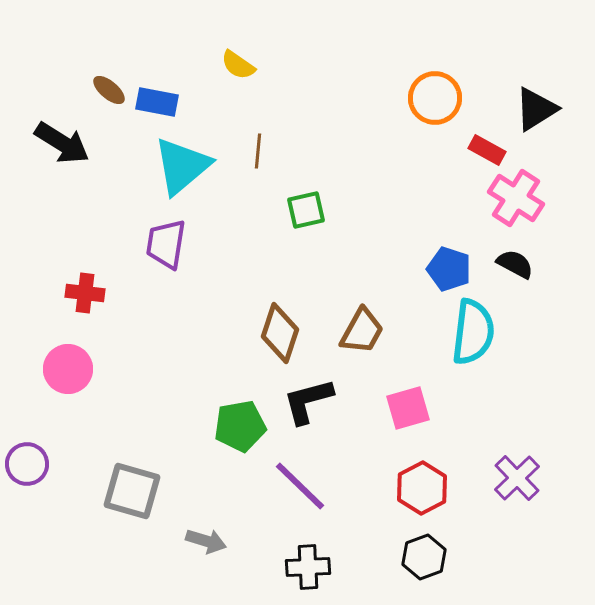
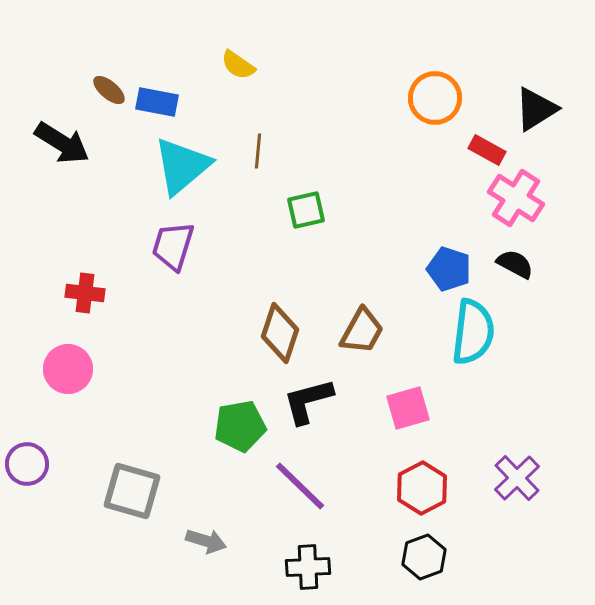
purple trapezoid: moved 7 px right, 2 px down; rotated 8 degrees clockwise
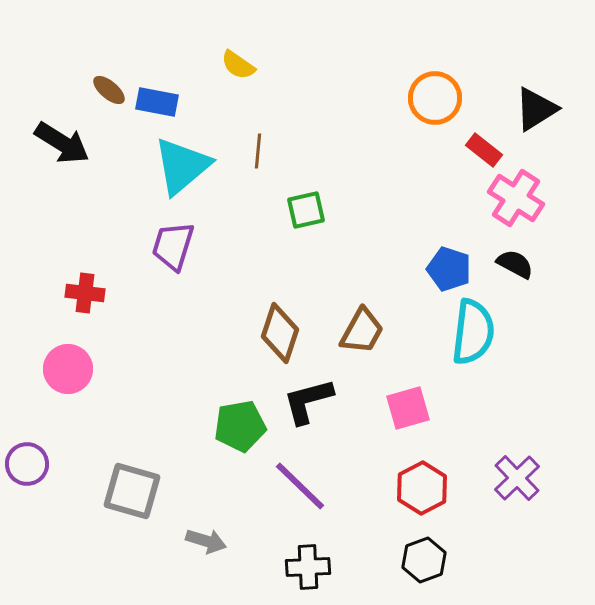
red rectangle: moved 3 px left; rotated 9 degrees clockwise
black hexagon: moved 3 px down
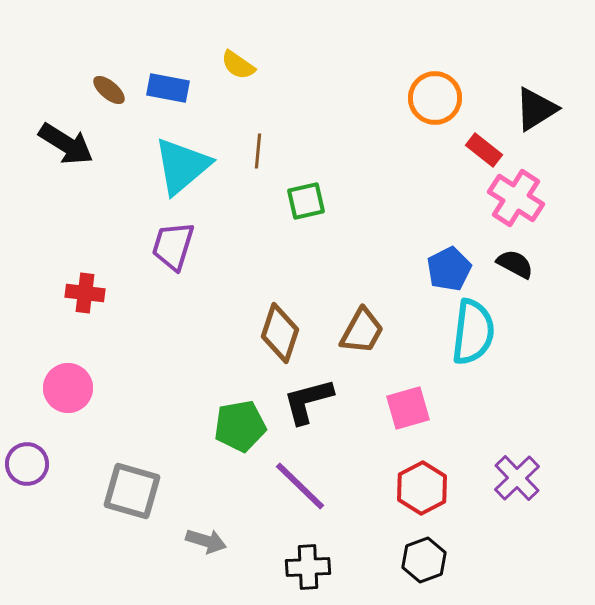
blue rectangle: moved 11 px right, 14 px up
black arrow: moved 4 px right, 1 px down
green square: moved 9 px up
blue pentagon: rotated 27 degrees clockwise
pink circle: moved 19 px down
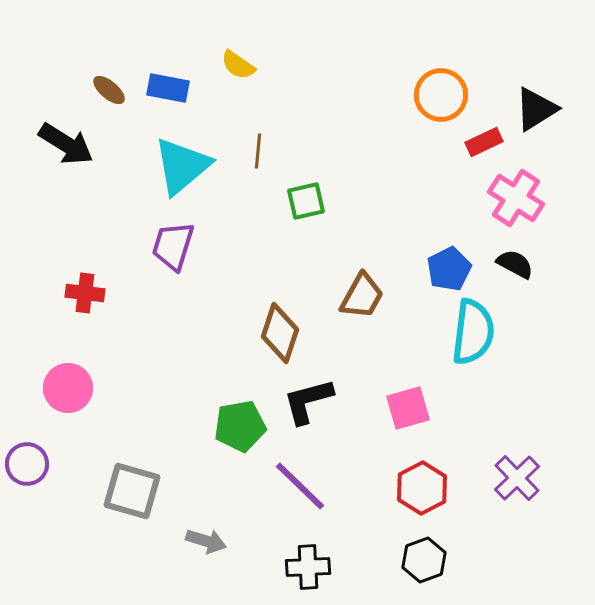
orange circle: moved 6 px right, 3 px up
red rectangle: moved 8 px up; rotated 63 degrees counterclockwise
brown trapezoid: moved 35 px up
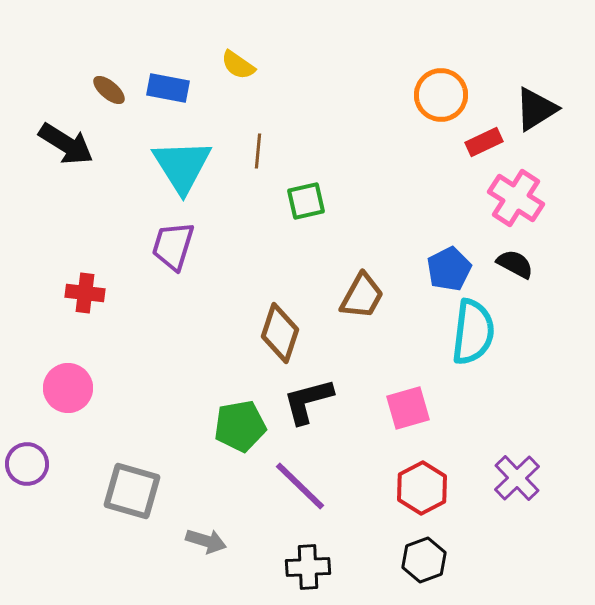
cyan triangle: rotated 22 degrees counterclockwise
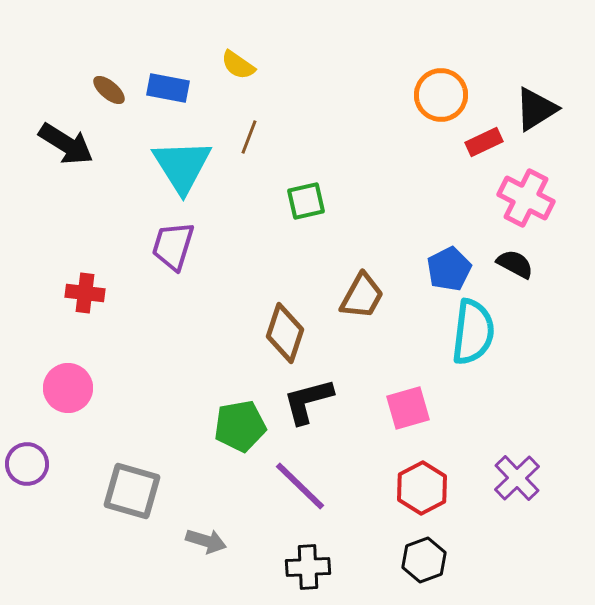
brown line: moved 9 px left, 14 px up; rotated 16 degrees clockwise
pink cross: moved 10 px right; rotated 6 degrees counterclockwise
brown diamond: moved 5 px right
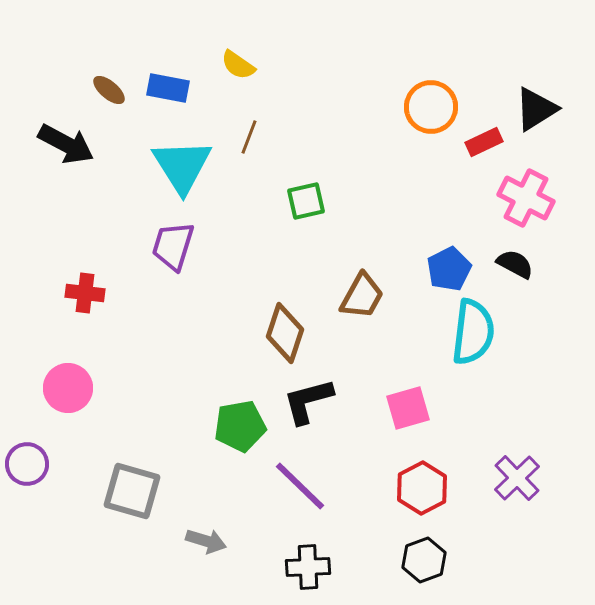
orange circle: moved 10 px left, 12 px down
black arrow: rotated 4 degrees counterclockwise
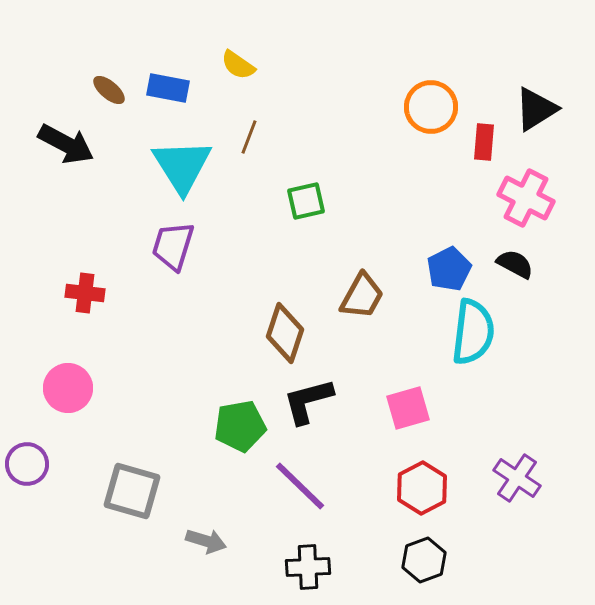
red rectangle: rotated 60 degrees counterclockwise
purple cross: rotated 12 degrees counterclockwise
